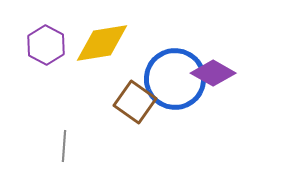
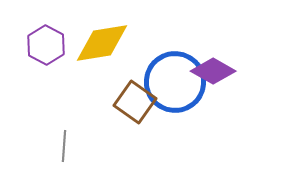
purple diamond: moved 2 px up
blue circle: moved 3 px down
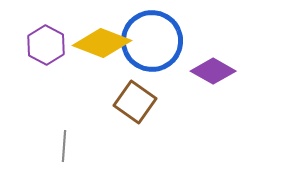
yellow diamond: rotated 30 degrees clockwise
blue circle: moved 23 px left, 41 px up
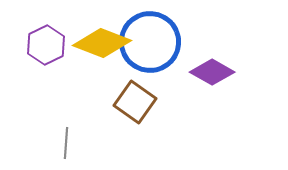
blue circle: moved 2 px left, 1 px down
purple hexagon: rotated 6 degrees clockwise
purple diamond: moved 1 px left, 1 px down
gray line: moved 2 px right, 3 px up
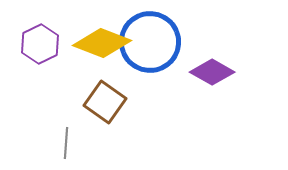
purple hexagon: moved 6 px left, 1 px up
brown square: moved 30 px left
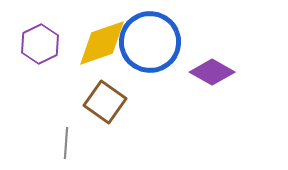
yellow diamond: rotated 40 degrees counterclockwise
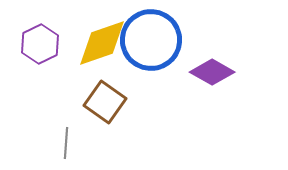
blue circle: moved 1 px right, 2 px up
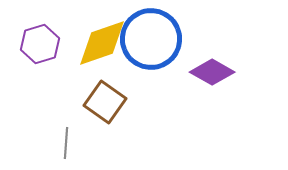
blue circle: moved 1 px up
purple hexagon: rotated 9 degrees clockwise
